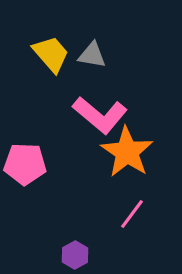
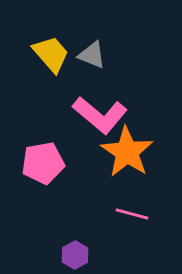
gray triangle: rotated 12 degrees clockwise
pink pentagon: moved 18 px right, 1 px up; rotated 12 degrees counterclockwise
pink line: rotated 68 degrees clockwise
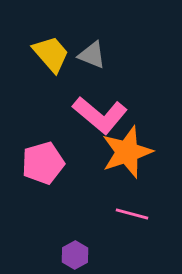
orange star: rotated 20 degrees clockwise
pink pentagon: rotated 6 degrees counterclockwise
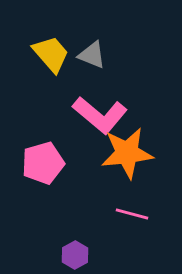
orange star: moved 1 px down; rotated 12 degrees clockwise
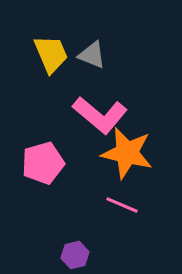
yellow trapezoid: rotated 18 degrees clockwise
orange star: rotated 20 degrees clockwise
pink line: moved 10 px left, 9 px up; rotated 8 degrees clockwise
purple hexagon: rotated 16 degrees clockwise
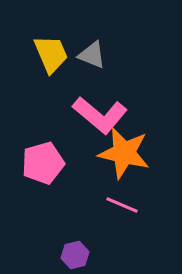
orange star: moved 3 px left
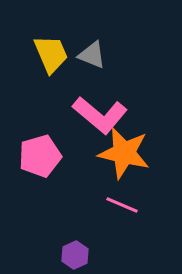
pink pentagon: moved 3 px left, 7 px up
purple hexagon: rotated 12 degrees counterclockwise
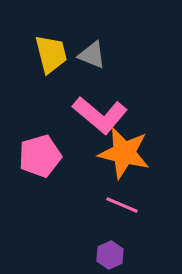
yellow trapezoid: rotated 9 degrees clockwise
purple hexagon: moved 35 px right
